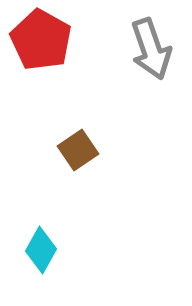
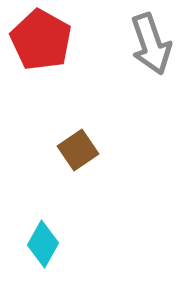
gray arrow: moved 5 px up
cyan diamond: moved 2 px right, 6 px up
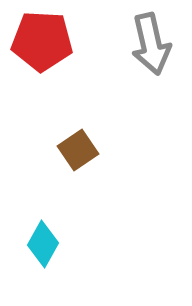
red pentagon: moved 1 px right, 1 px down; rotated 26 degrees counterclockwise
gray arrow: rotated 6 degrees clockwise
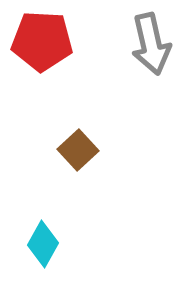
brown square: rotated 9 degrees counterclockwise
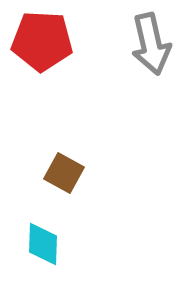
brown square: moved 14 px left, 23 px down; rotated 18 degrees counterclockwise
cyan diamond: rotated 27 degrees counterclockwise
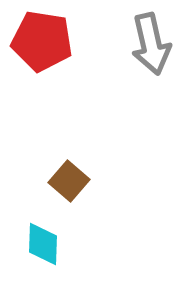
red pentagon: rotated 6 degrees clockwise
brown square: moved 5 px right, 8 px down; rotated 12 degrees clockwise
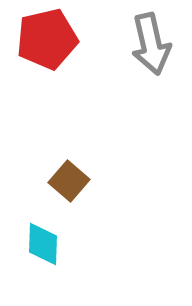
red pentagon: moved 5 px right, 2 px up; rotated 22 degrees counterclockwise
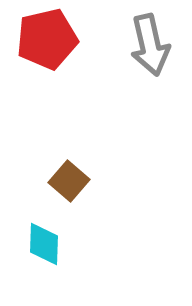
gray arrow: moved 1 px left, 1 px down
cyan diamond: moved 1 px right
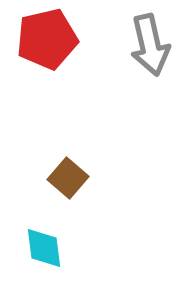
brown square: moved 1 px left, 3 px up
cyan diamond: moved 4 px down; rotated 9 degrees counterclockwise
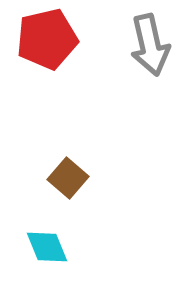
cyan diamond: moved 3 px right, 1 px up; rotated 15 degrees counterclockwise
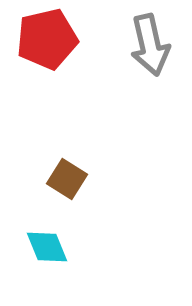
brown square: moved 1 px left, 1 px down; rotated 9 degrees counterclockwise
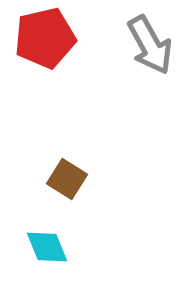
red pentagon: moved 2 px left, 1 px up
gray arrow: rotated 16 degrees counterclockwise
